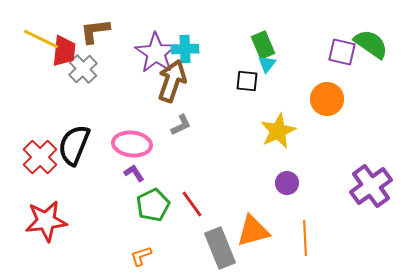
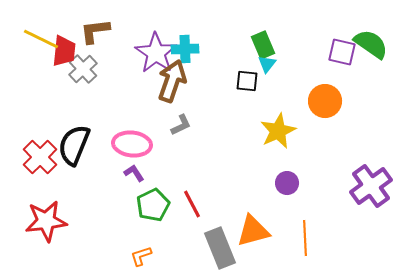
orange circle: moved 2 px left, 2 px down
red line: rotated 8 degrees clockwise
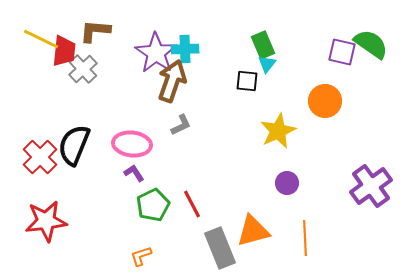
brown L-shape: rotated 12 degrees clockwise
